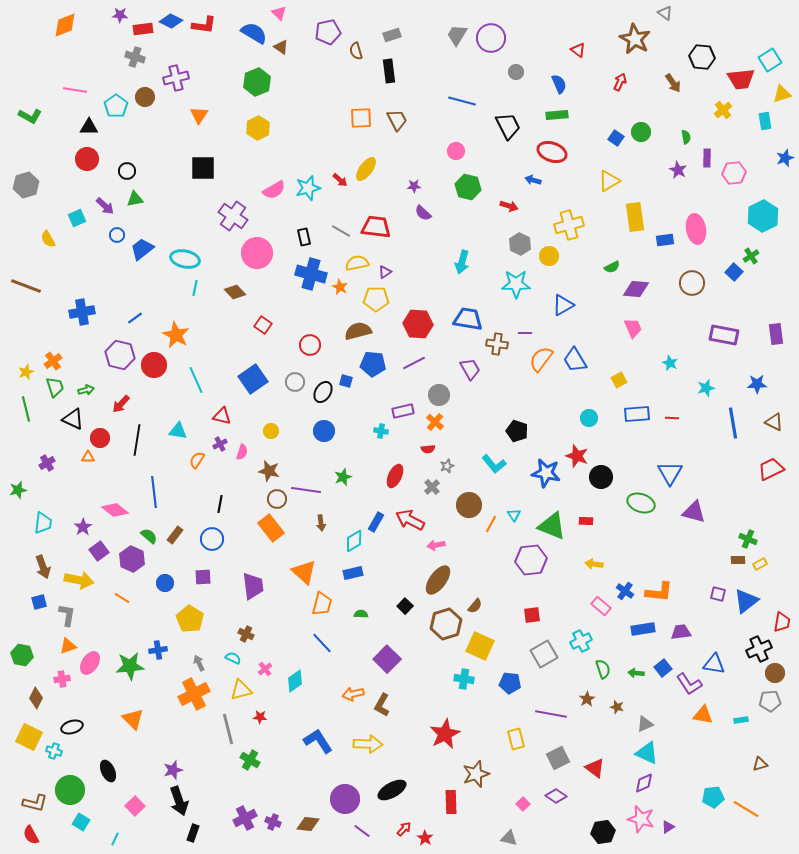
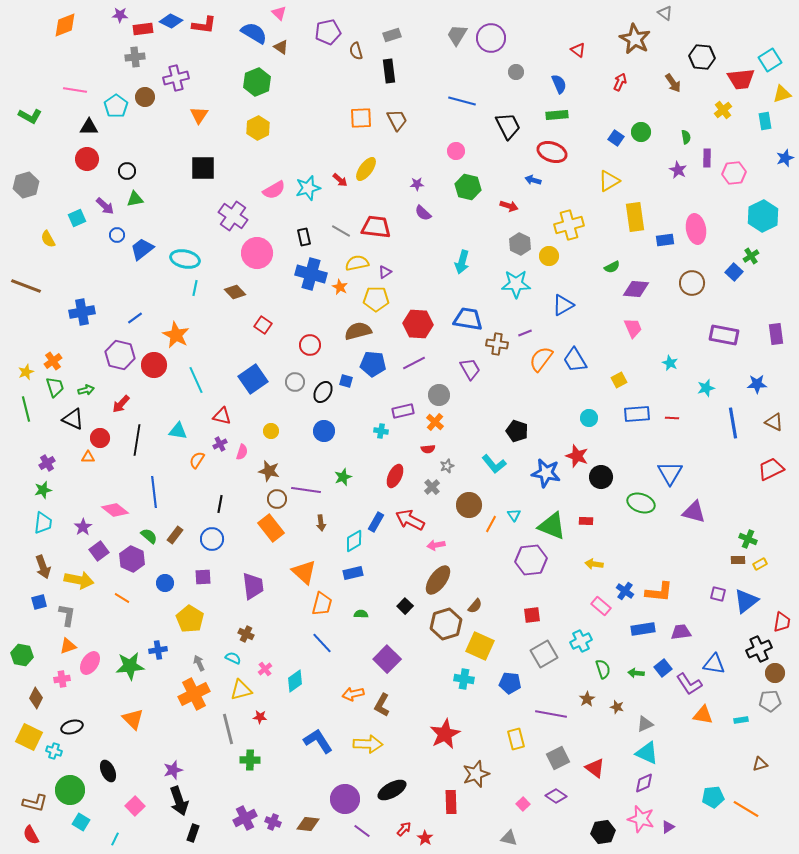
gray cross at (135, 57): rotated 24 degrees counterclockwise
purple star at (414, 186): moved 3 px right, 2 px up
purple line at (525, 333): rotated 24 degrees counterclockwise
green star at (18, 490): moved 25 px right
green cross at (250, 760): rotated 30 degrees counterclockwise
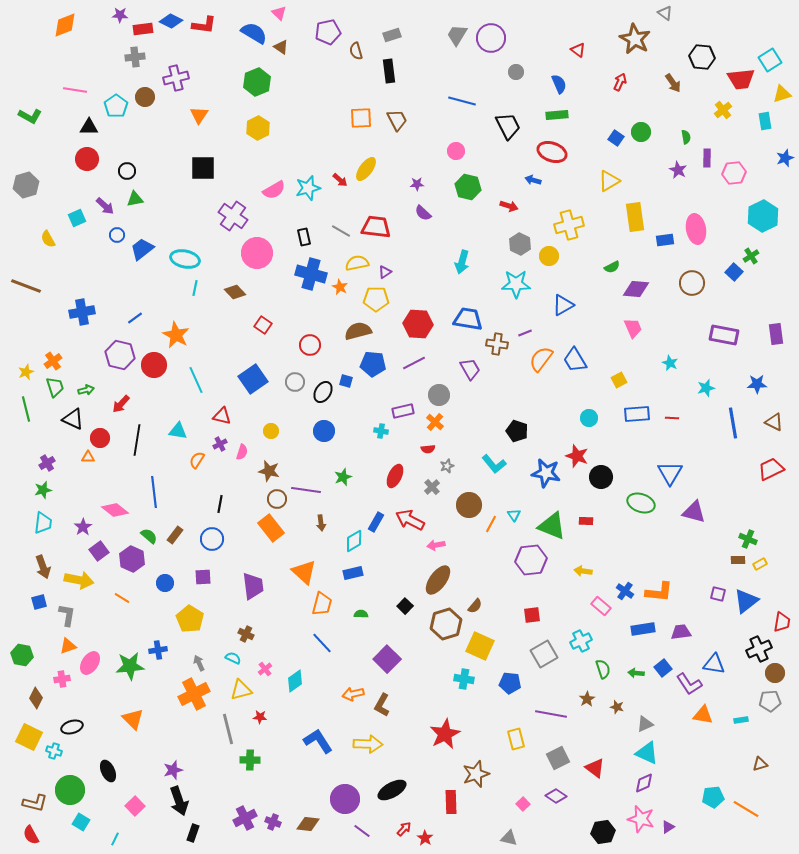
yellow arrow at (594, 564): moved 11 px left, 7 px down
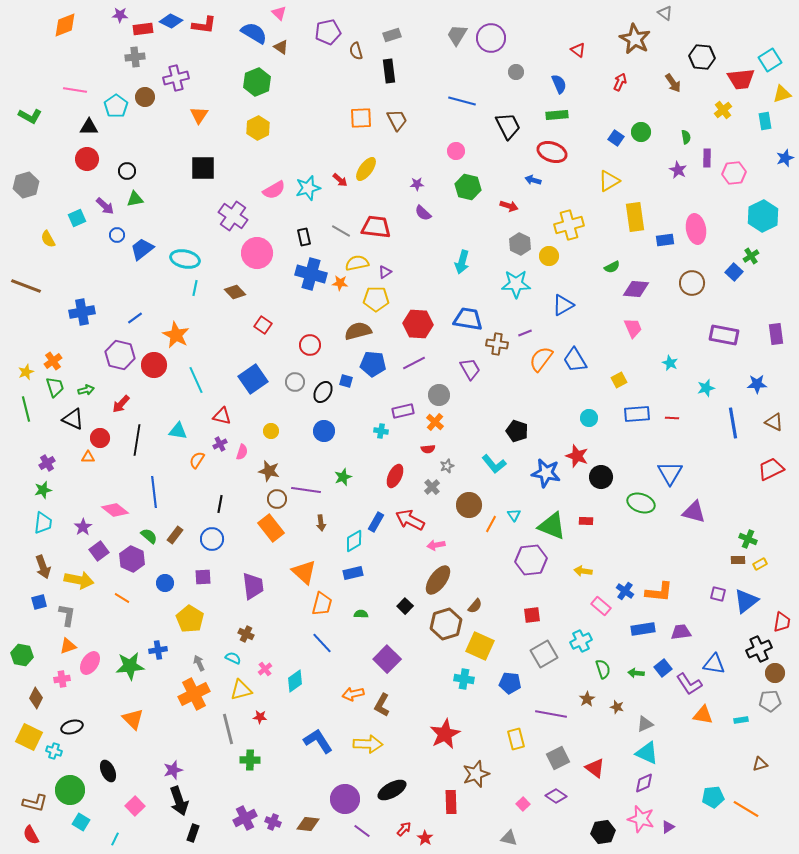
orange star at (340, 287): moved 4 px up; rotated 21 degrees counterclockwise
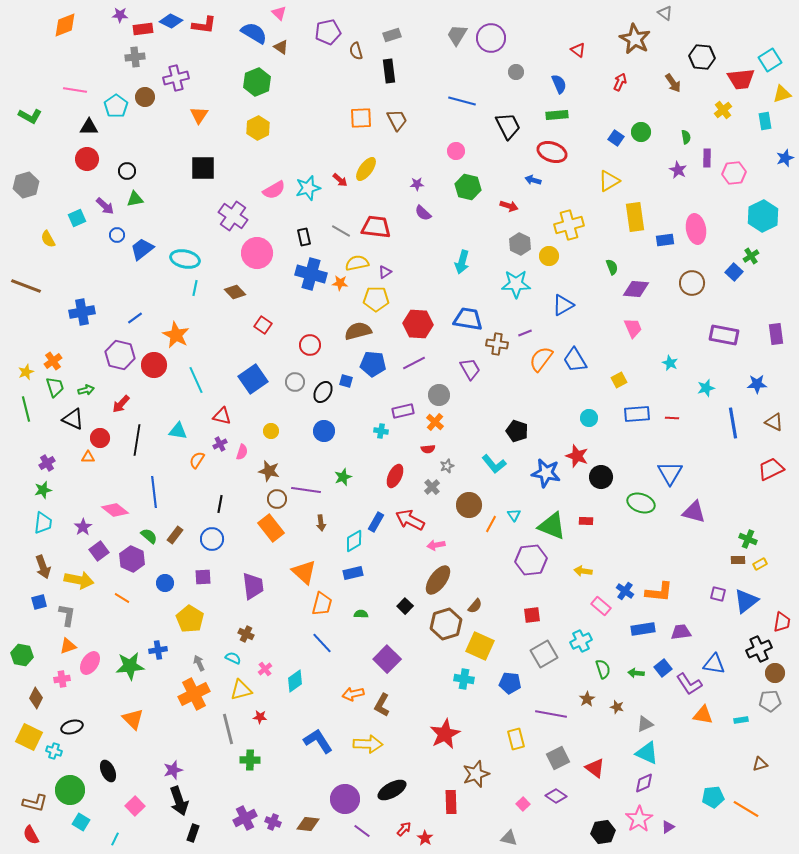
green semicircle at (612, 267): rotated 84 degrees counterclockwise
pink star at (641, 819): moved 2 px left; rotated 24 degrees clockwise
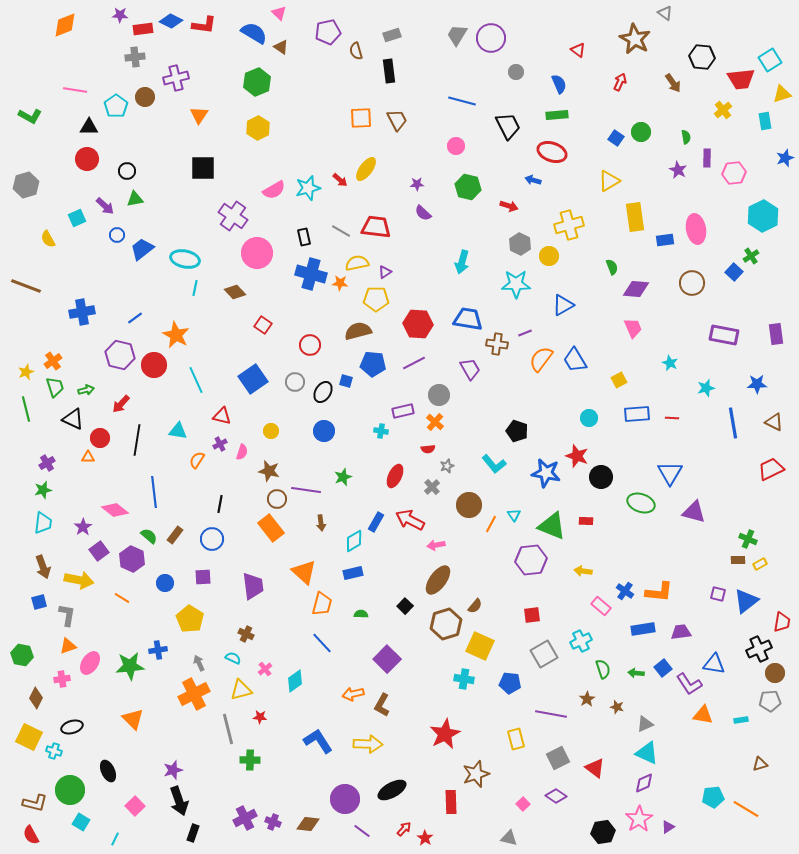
pink circle at (456, 151): moved 5 px up
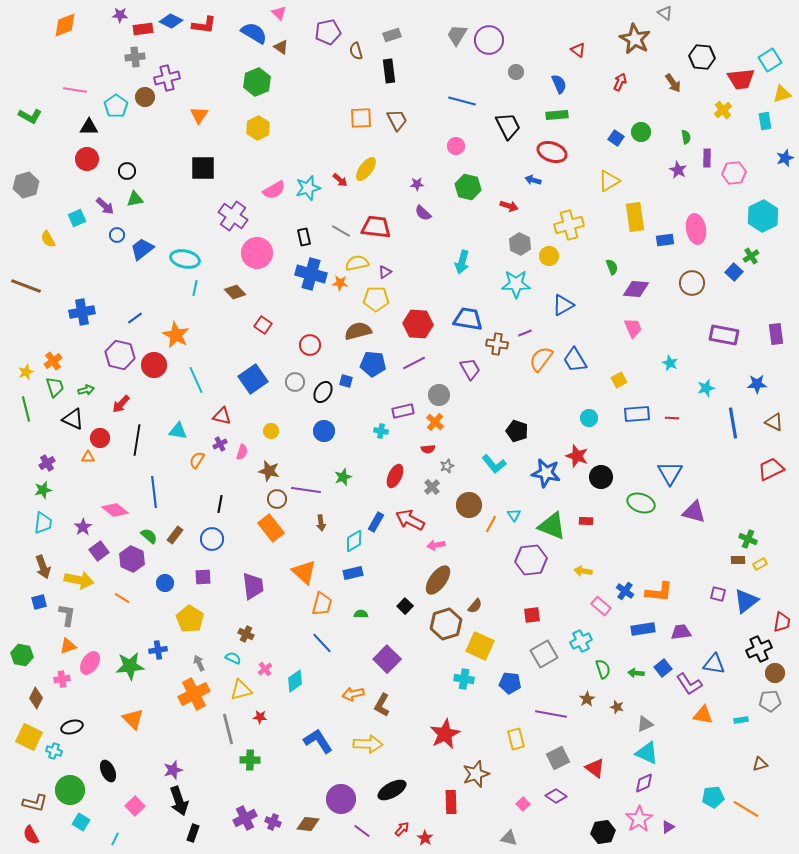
purple circle at (491, 38): moved 2 px left, 2 px down
purple cross at (176, 78): moved 9 px left
purple circle at (345, 799): moved 4 px left
red arrow at (404, 829): moved 2 px left
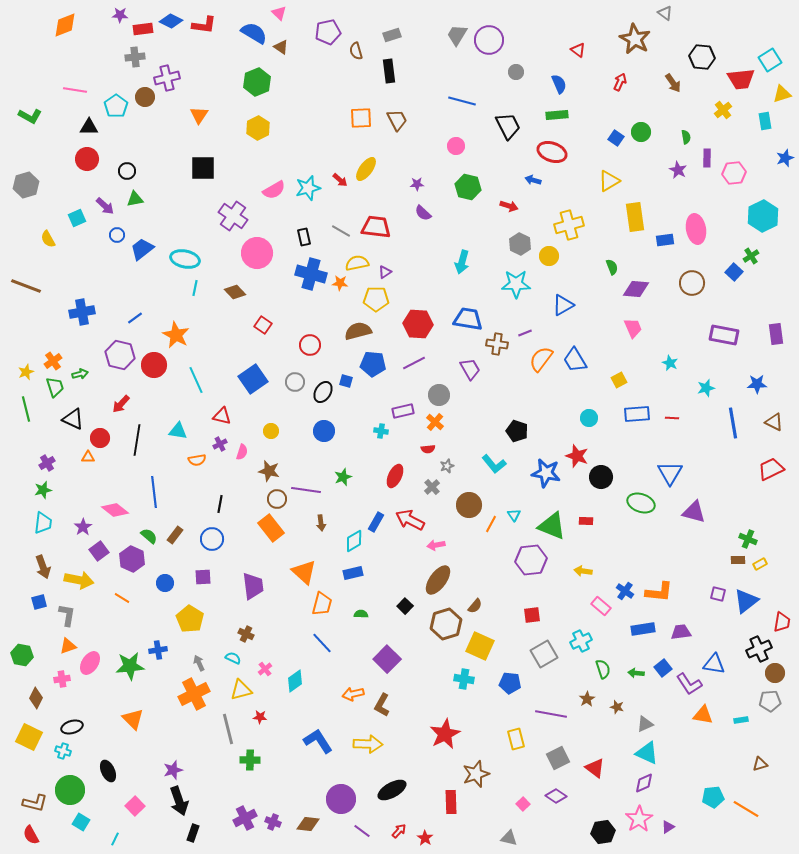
green arrow at (86, 390): moved 6 px left, 16 px up
orange semicircle at (197, 460): rotated 132 degrees counterclockwise
cyan cross at (54, 751): moved 9 px right
red arrow at (402, 829): moved 3 px left, 2 px down
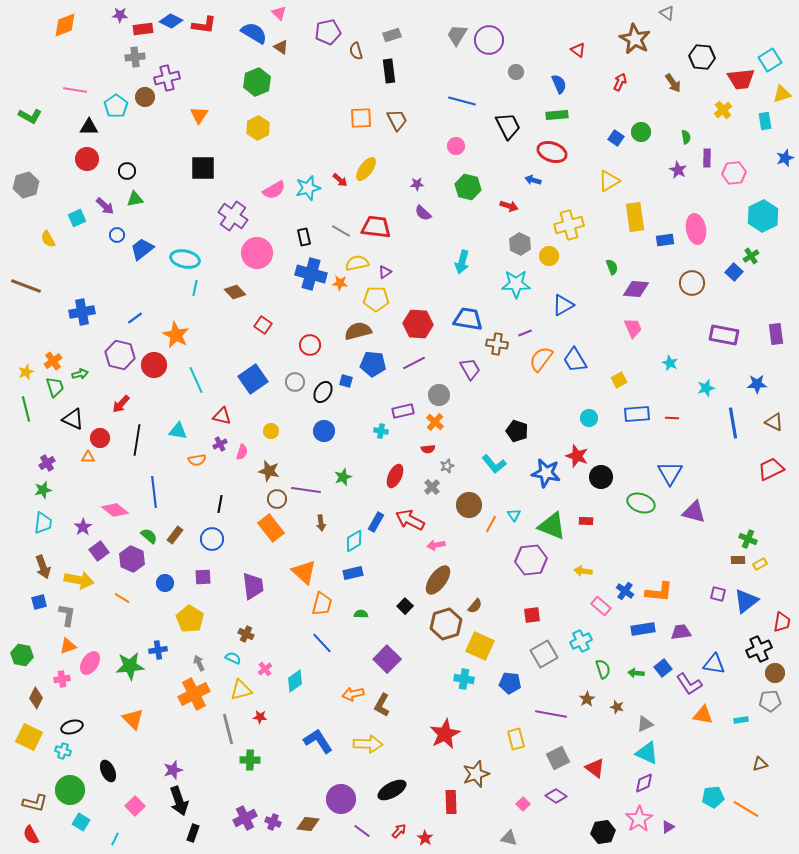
gray triangle at (665, 13): moved 2 px right
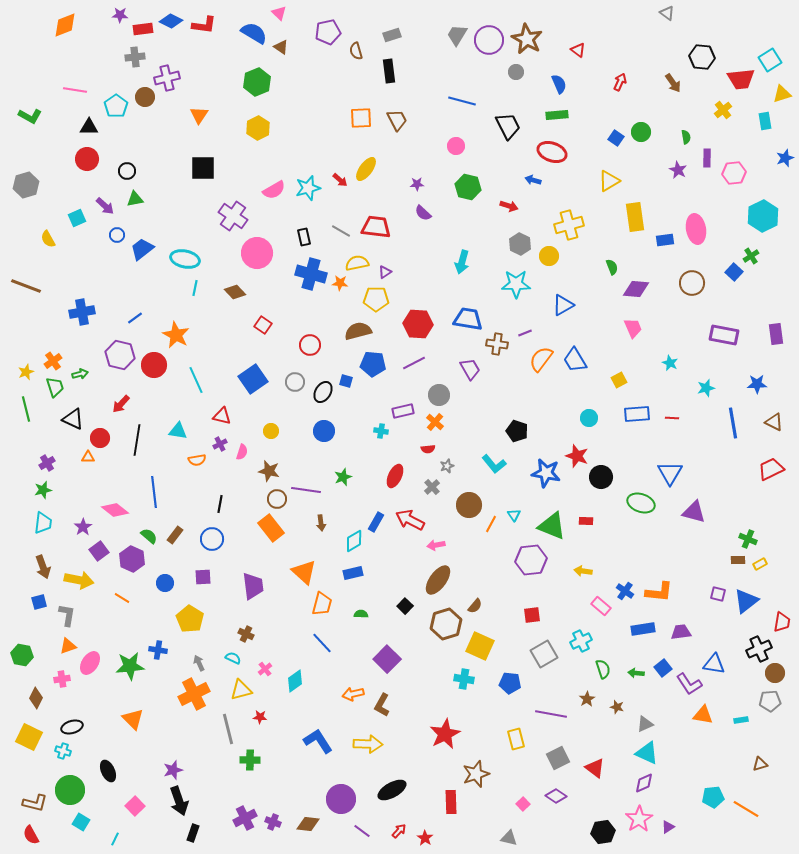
brown star at (635, 39): moved 108 px left
blue cross at (158, 650): rotated 18 degrees clockwise
